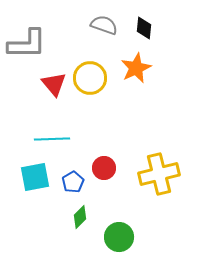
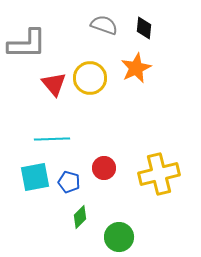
blue pentagon: moved 4 px left; rotated 25 degrees counterclockwise
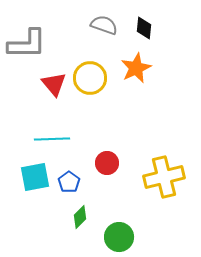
red circle: moved 3 px right, 5 px up
yellow cross: moved 5 px right, 3 px down
blue pentagon: rotated 20 degrees clockwise
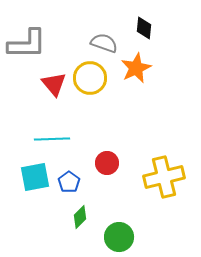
gray semicircle: moved 18 px down
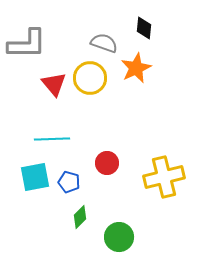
blue pentagon: rotated 20 degrees counterclockwise
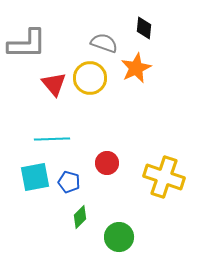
yellow cross: rotated 33 degrees clockwise
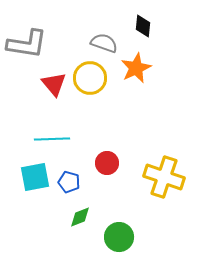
black diamond: moved 1 px left, 2 px up
gray L-shape: rotated 9 degrees clockwise
green diamond: rotated 25 degrees clockwise
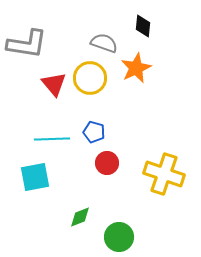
yellow cross: moved 3 px up
blue pentagon: moved 25 px right, 50 px up
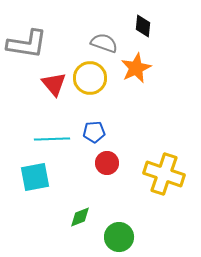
blue pentagon: rotated 20 degrees counterclockwise
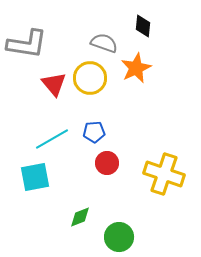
cyan line: rotated 28 degrees counterclockwise
